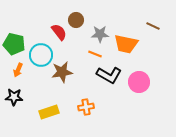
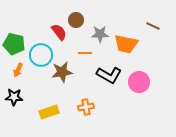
orange line: moved 10 px left, 1 px up; rotated 24 degrees counterclockwise
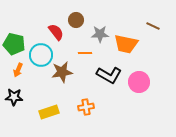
red semicircle: moved 3 px left
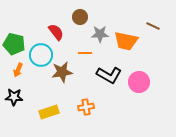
brown circle: moved 4 px right, 3 px up
orange trapezoid: moved 3 px up
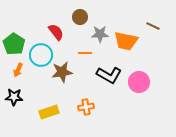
green pentagon: rotated 20 degrees clockwise
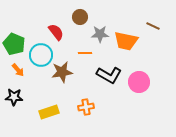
green pentagon: rotated 10 degrees counterclockwise
orange arrow: rotated 64 degrees counterclockwise
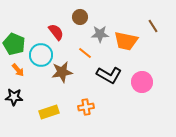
brown line: rotated 32 degrees clockwise
orange line: rotated 40 degrees clockwise
pink circle: moved 3 px right
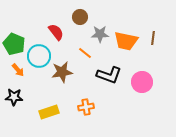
brown line: moved 12 px down; rotated 40 degrees clockwise
cyan circle: moved 2 px left, 1 px down
black L-shape: rotated 10 degrees counterclockwise
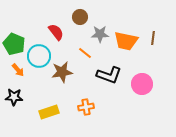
pink circle: moved 2 px down
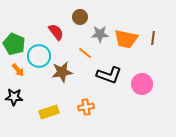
orange trapezoid: moved 2 px up
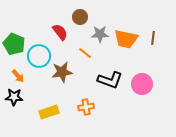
red semicircle: moved 4 px right
orange arrow: moved 6 px down
black L-shape: moved 1 px right, 5 px down
